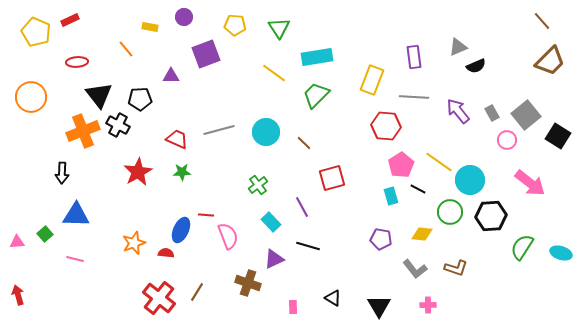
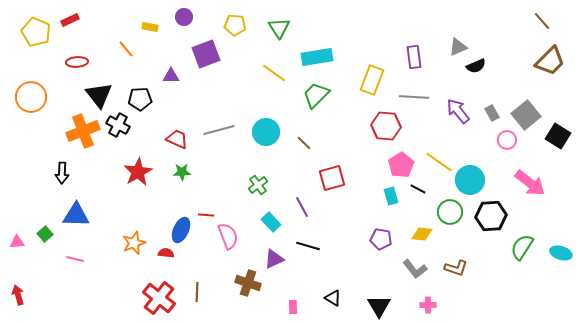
brown line at (197, 292): rotated 30 degrees counterclockwise
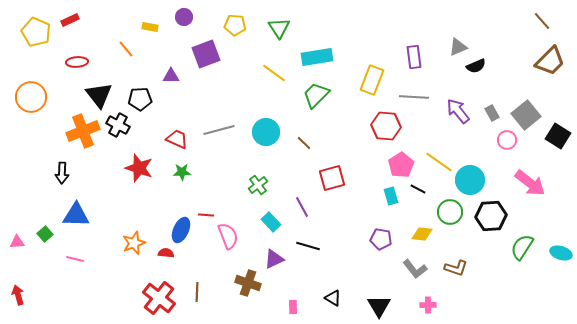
red star at (138, 172): moved 1 px right, 4 px up; rotated 24 degrees counterclockwise
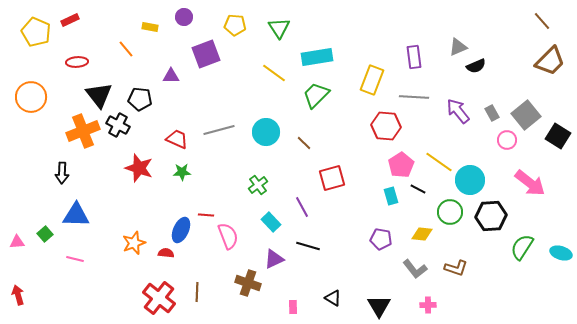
black pentagon at (140, 99): rotated 10 degrees clockwise
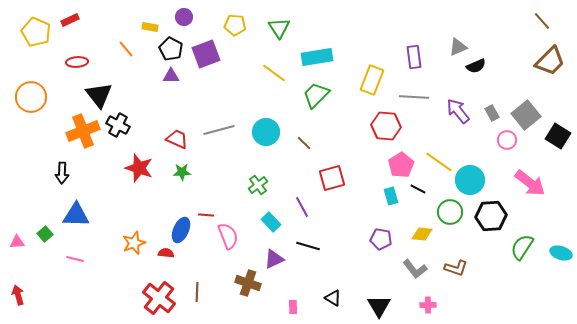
black pentagon at (140, 99): moved 31 px right, 50 px up; rotated 20 degrees clockwise
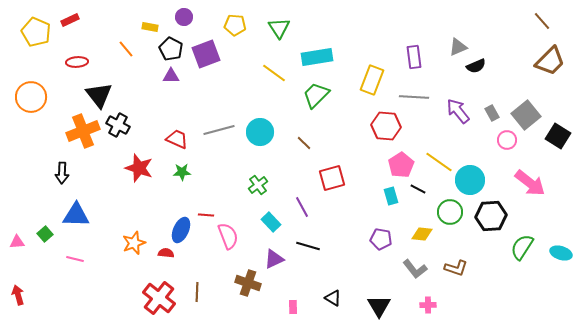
cyan circle at (266, 132): moved 6 px left
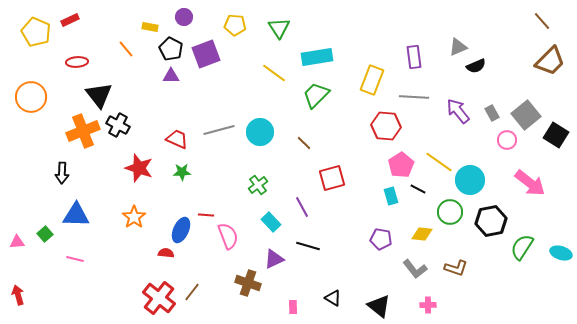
black square at (558, 136): moved 2 px left, 1 px up
black hexagon at (491, 216): moved 5 px down; rotated 8 degrees counterclockwise
orange star at (134, 243): moved 26 px up; rotated 15 degrees counterclockwise
brown line at (197, 292): moved 5 px left; rotated 36 degrees clockwise
black triangle at (379, 306): rotated 20 degrees counterclockwise
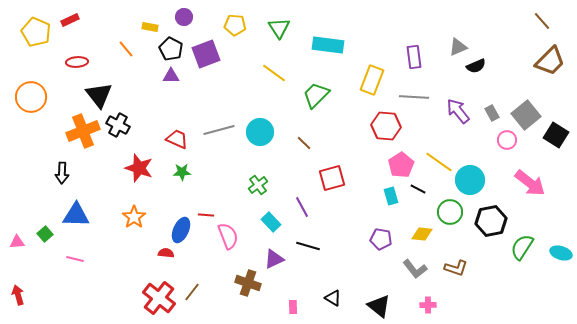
cyan rectangle at (317, 57): moved 11 px right, 12 px up; rotated 16 degrees clockwise
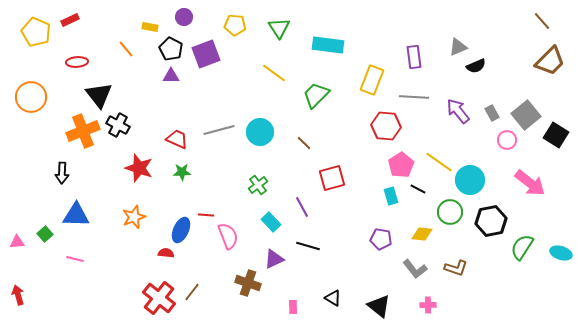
orange star at (134, 217): rotated 15 degrees clockwise
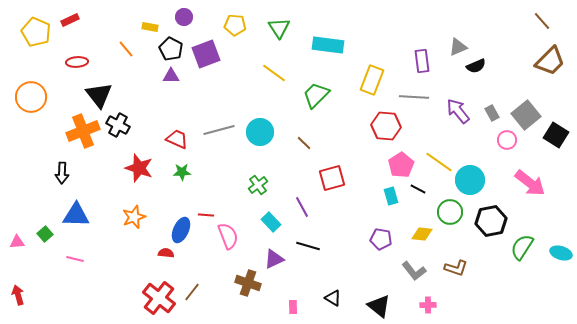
purple rectangle at (414, 57): moved 8 px right, 4 px down
gray L-shape at (415, 269): moved 1 px left, 2 px down
